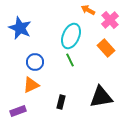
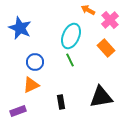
black rectangle: rotated 24 degrees counterclockwise
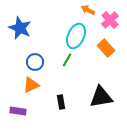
cyan ellipse: moved 5 px right
green line: moved 3 px left; rotated 56 degrees clockwise
purple rectangle: rotated 28 degrees clockwise
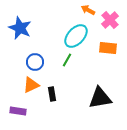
cyan ellipse: rotated 20 degrees clockwise
orange rectangle: moved 2 px right; rotated 42 degrees counterclockwise
black triangle: moved 1 px left, 1 px down
black rectangle: moved 9 px left, 8 px up
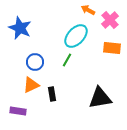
orange rectangle: moved 4 px right
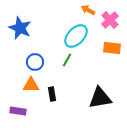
orange triangle: rotated 24 degrees clockwise
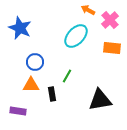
green line: moved 16 px down
black triangle: moved 2 px down
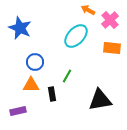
purple rectangle: rotated 21 degrees counterclockwise
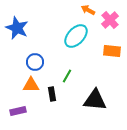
blue star: moved 3 px left
orange rectangle: moved 3 px down
black triangle: moved 5 px left; rotated 15 degrees clockwise
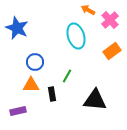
cyan ellipse: rotated 60 degrees counterclockwise
orange rectangle: rotated 42 degrees counterclockwise
